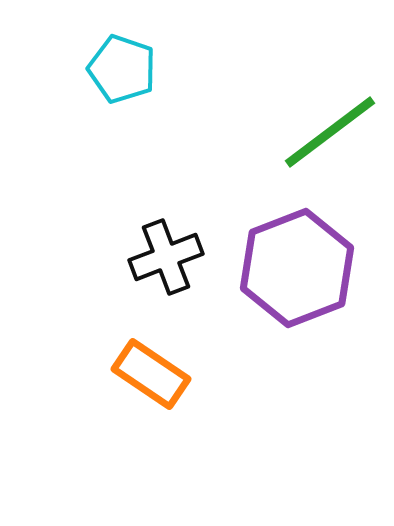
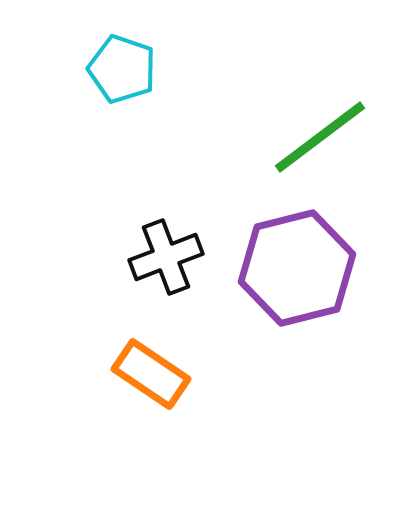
green line: moved 10 px left, 5 px down
purple hexagon: rotated 7 degrees clockwise
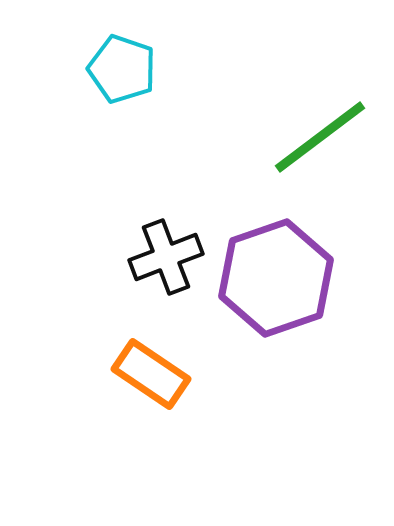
purple hexagon: moved 21 px left, 10 px down; rotated 5 degrees counterclockwise
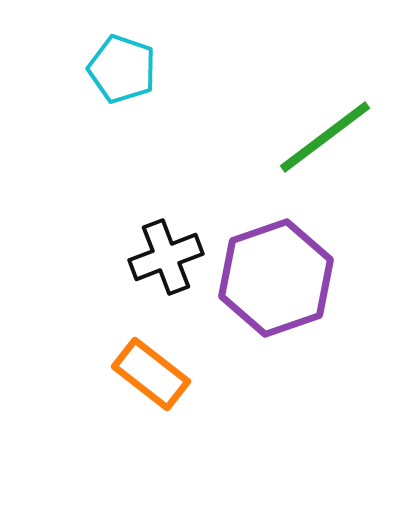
green line: moved 5 px right
orange rectangle: rotated 4 degrees clockwise
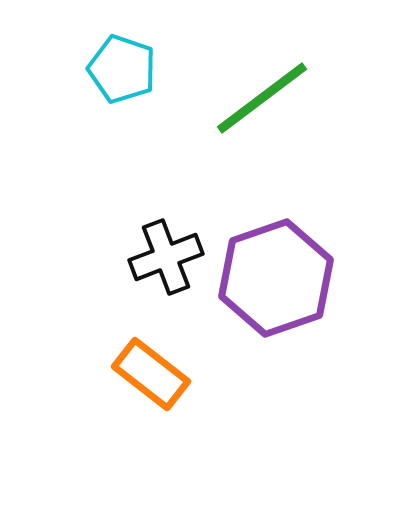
green line: moved 63 px left, 39 px up
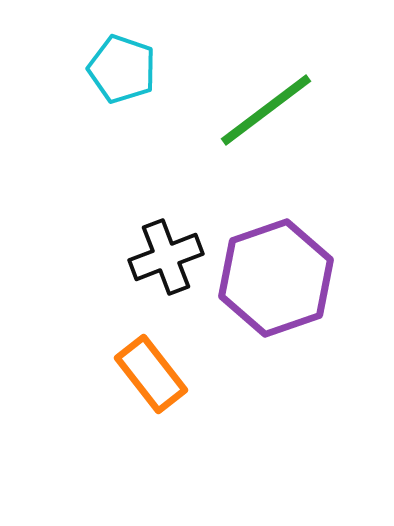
green line: moved 4 px right, 12 px down
orange rectangle: rotated 14 degrees clockwise
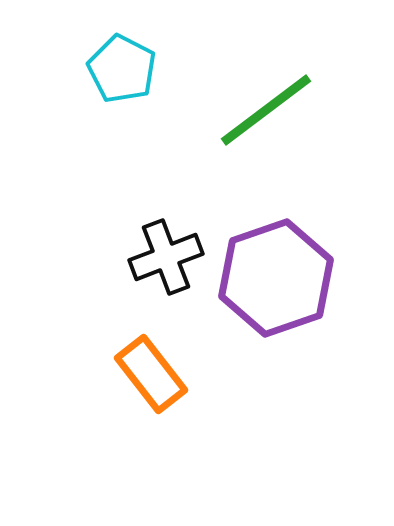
cyan pentagon: rotated 8 degrees clockwise
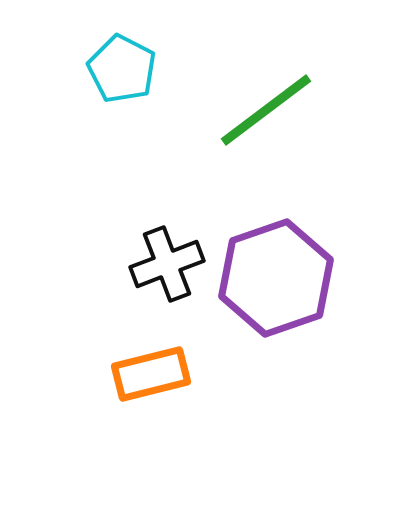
black cross: moved 1 px right, 7 px down
orange rectangle: rotated 66 degrees counterclockwise
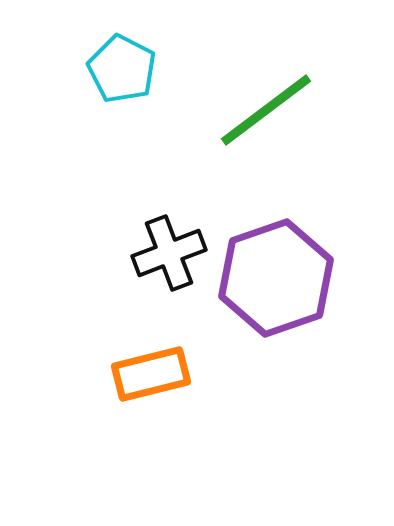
black cross: moved 2 px right, 11 px up
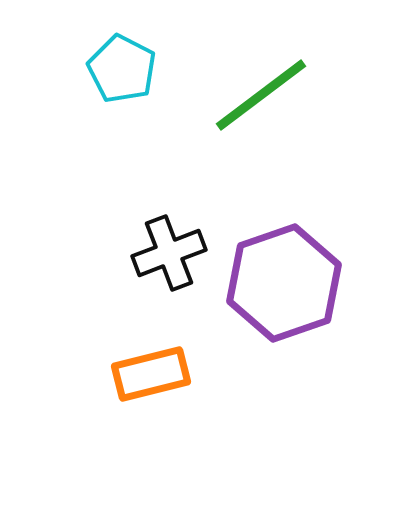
green line: moved 5 px left, 15 px up
purple hexagon: moved 8 px right, 5 px down
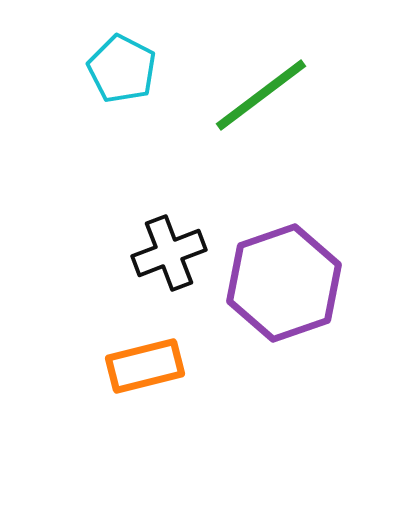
orange rectangle: moved 6 px left, 8 px up
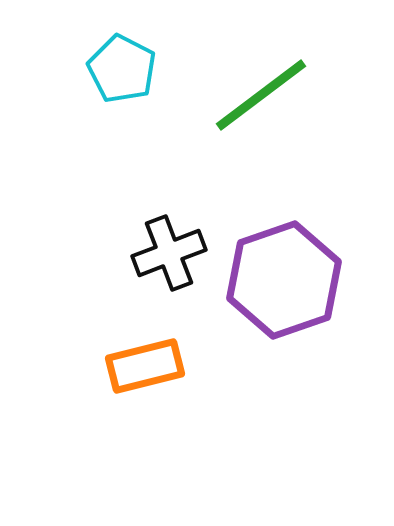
purple hexagon: moved 3 px up
